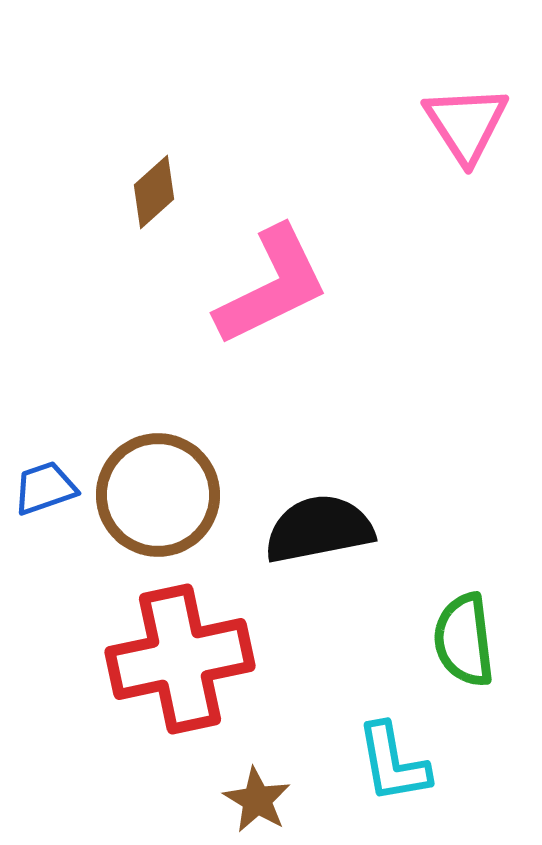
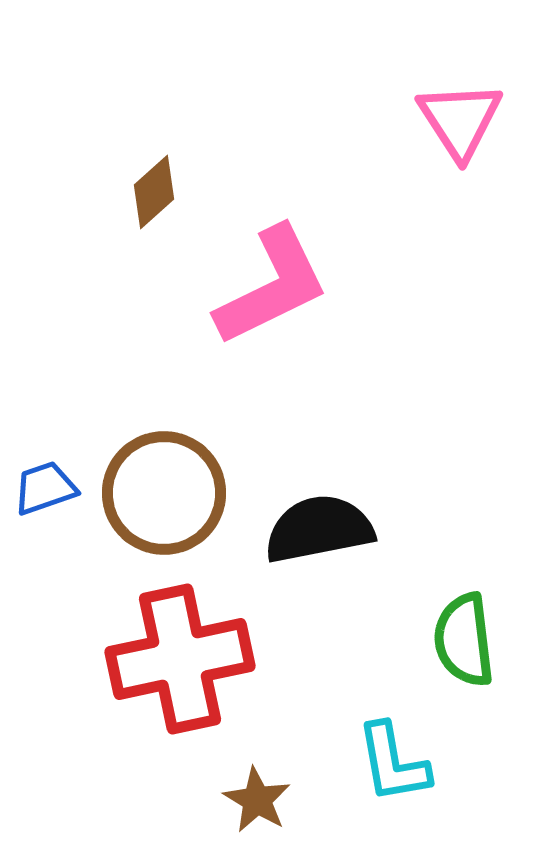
pink triangle: moved 6 px left, 4 px up
brown circle: moved 6 px right, 2 px up
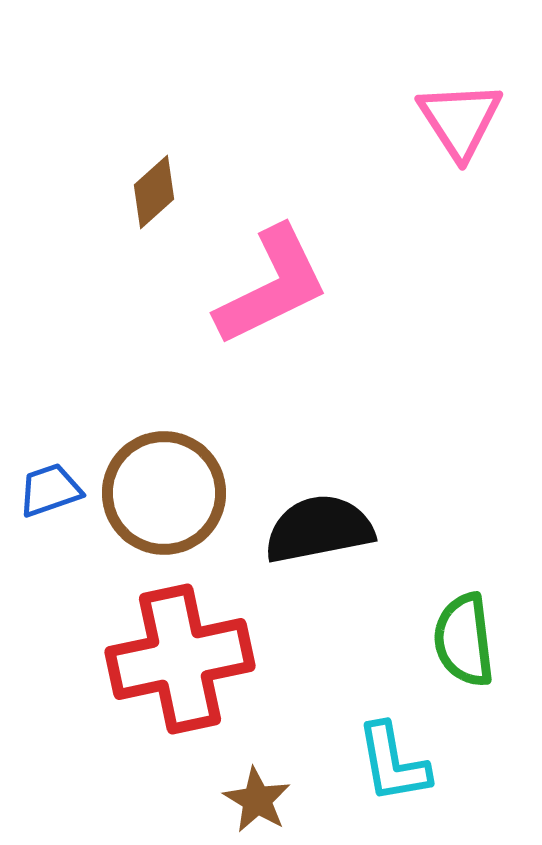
blue trapezoid: moved 5 px right, 2 px down
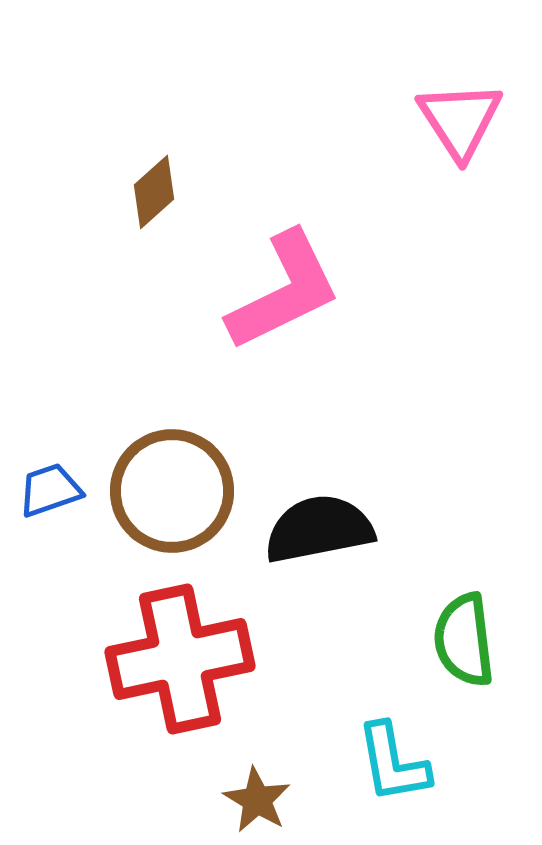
pink L-shape: moved 12 px right, 5 px down
brown circle: moved 8 px right, 2 px up
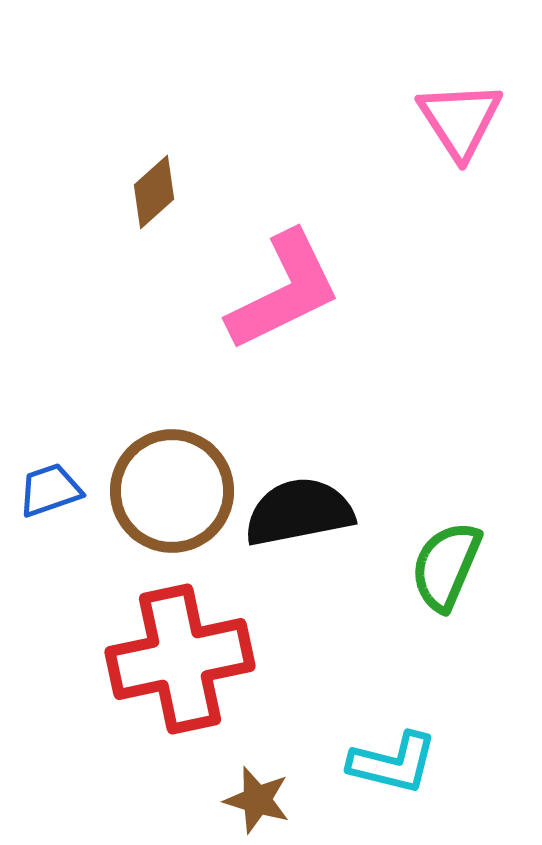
black semicircle: moved 20 px left, 17 px up
green semicircle: moved 18 px left, 74 px up; rotated 30 degrees clockwise
cyan L-shape: rotated 66 degrees counterclockwise
brown star: rotated 14 degrees counterclockwise
